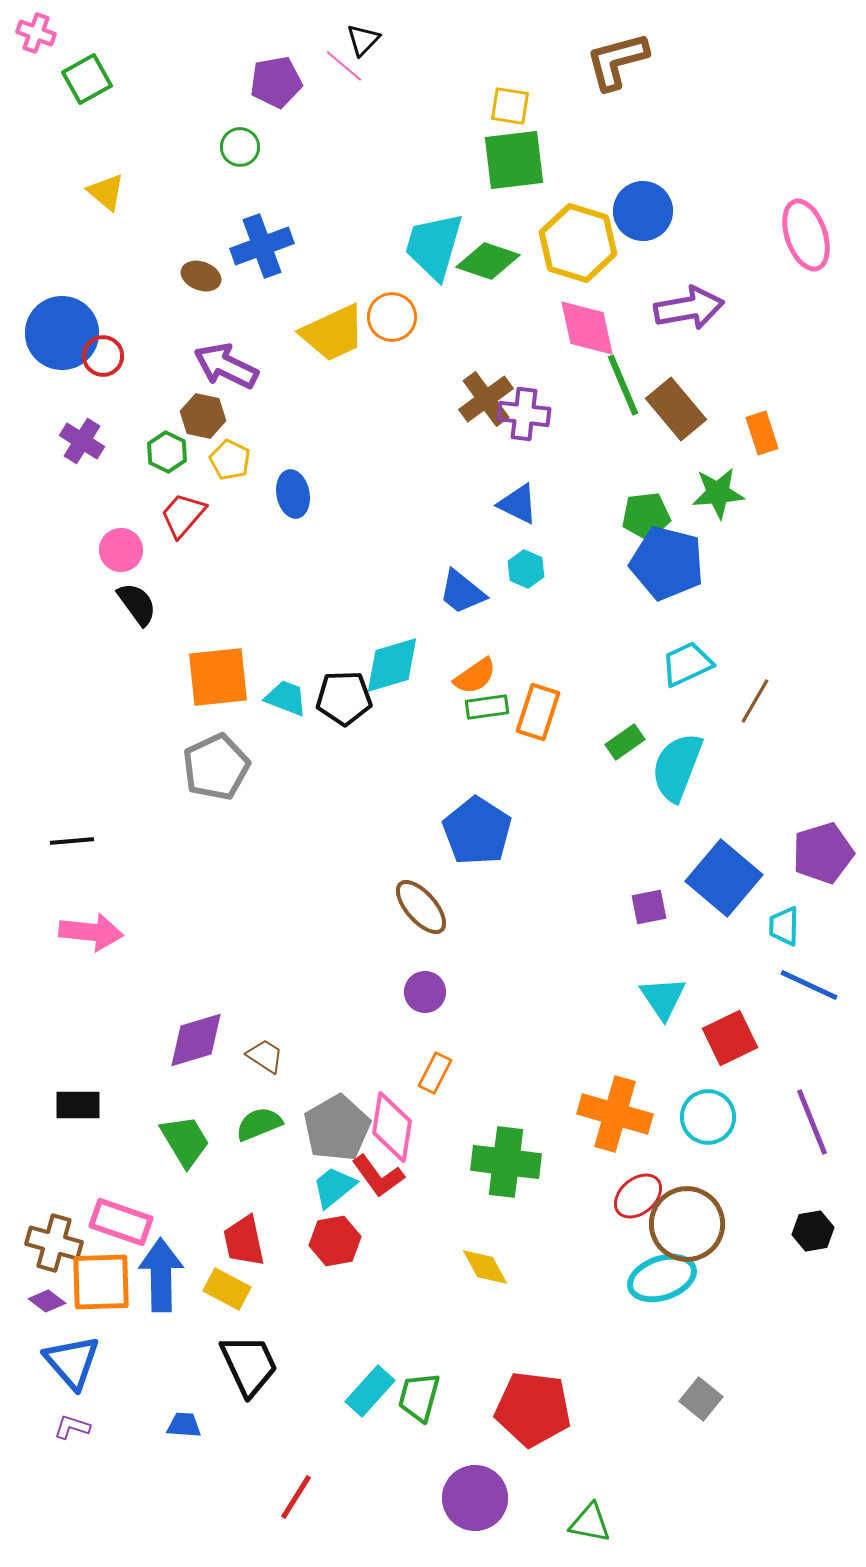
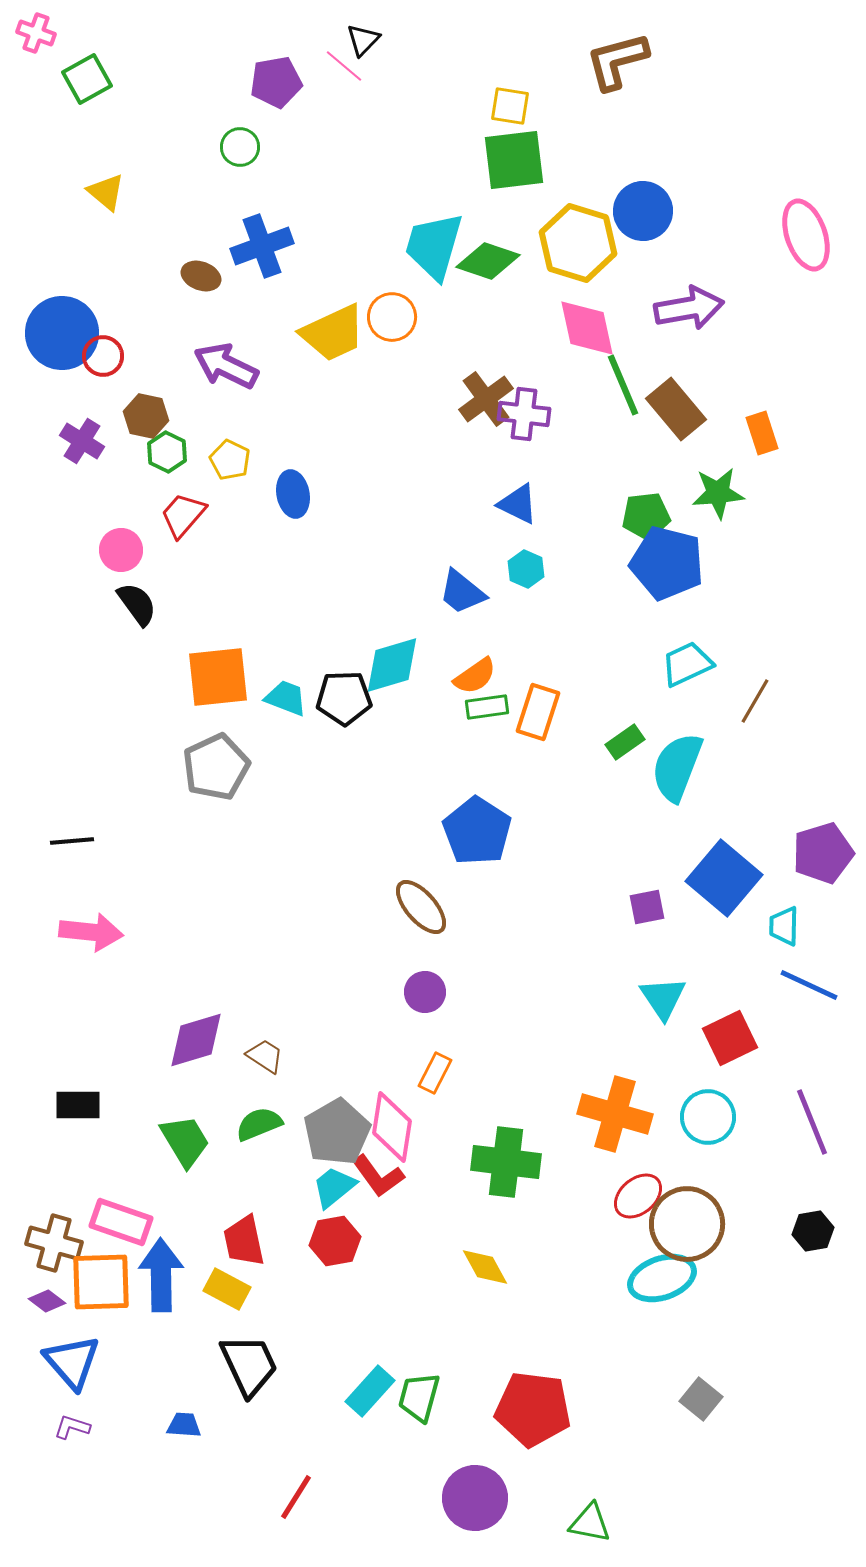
brown hexagon at (203, 416): moved 57 px left
purple square at (649, 907): moved 2 px left
gray pentagon at (337, 1128): moved 4 px down
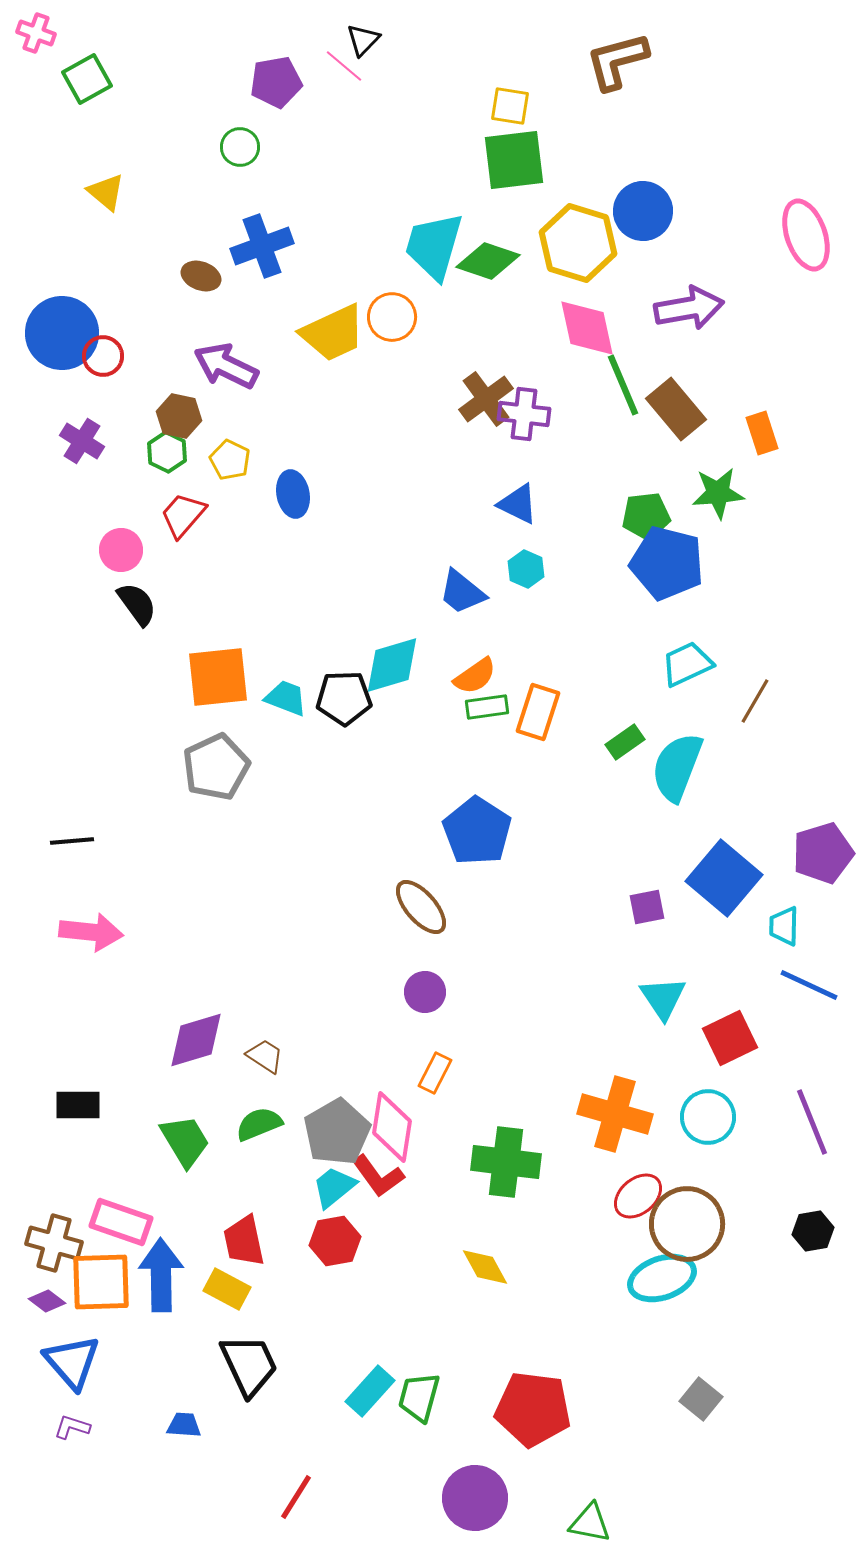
brown hexagon at (146, 416): moved 33 px right
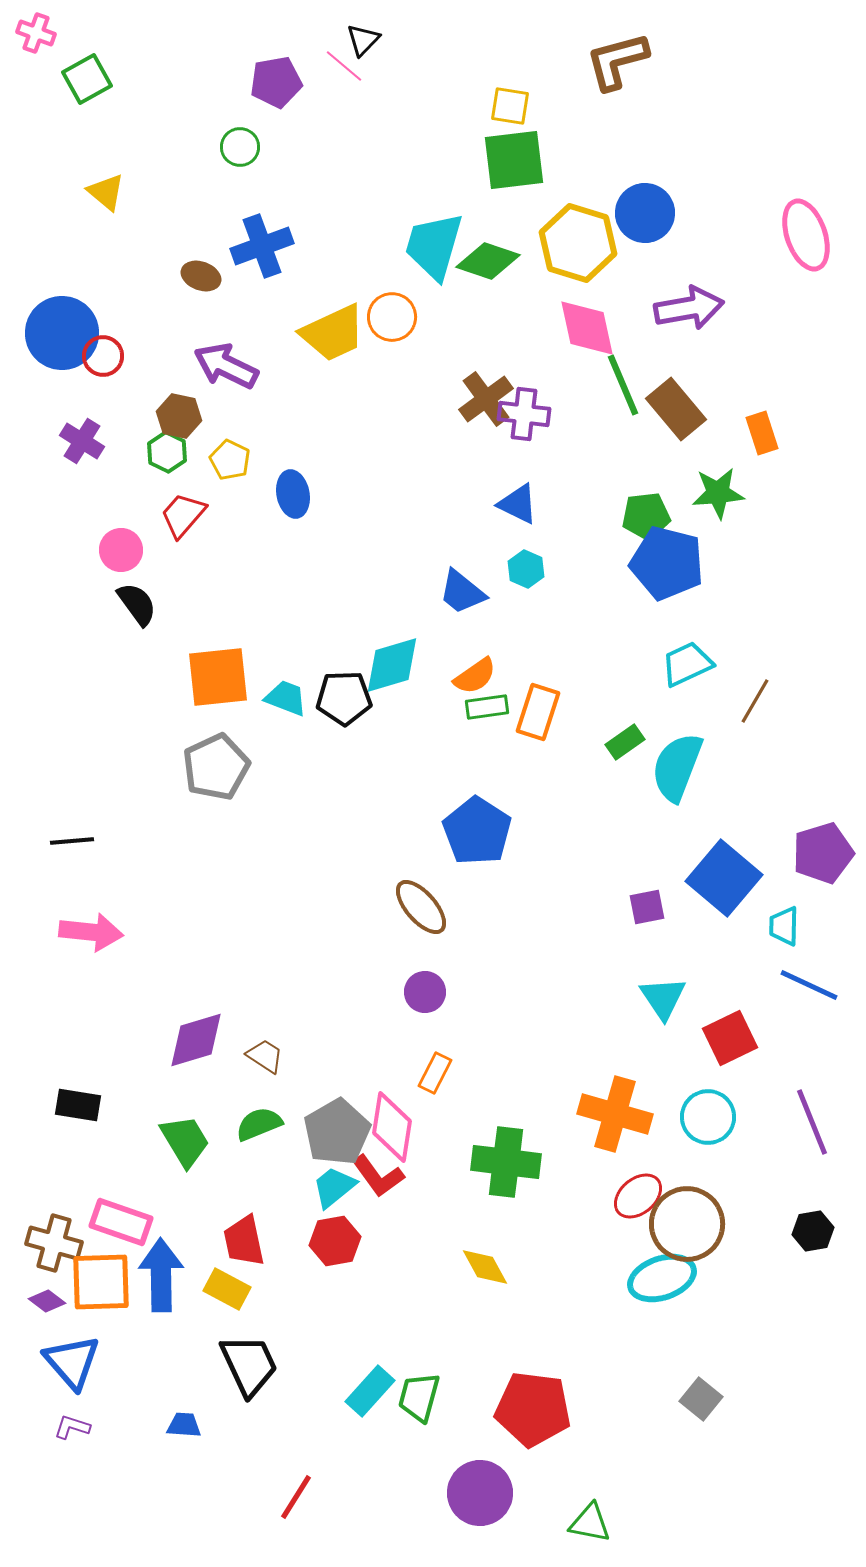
blue circle at (643, 211): moved 2 px right, 2 px down
black rectangle at (78, 1105): rotated 9 degrees clockwise
purple circle at (475, 1498): moved 5 px right, 5 px up
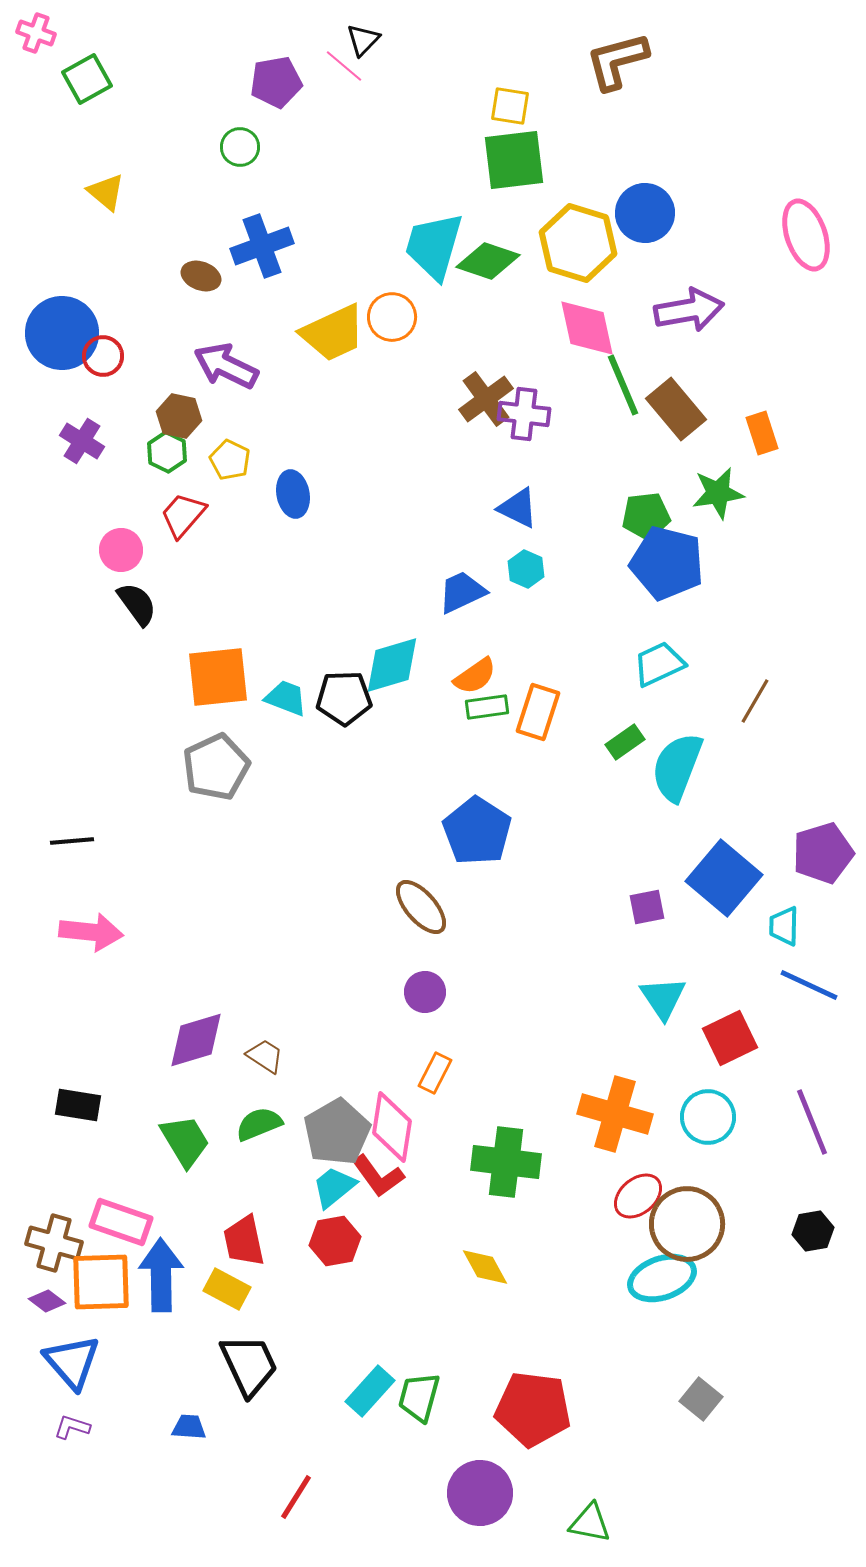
purple arrow at (689, 308): moved 2 px down
green star at (718, 493): rotated 4 degrees counterclockwise
blue triangle at (518, 504): moved 4 px down
blue trapezoid at (462, 592): rotated 116 degrees clockwise
cyan trapezoid at (687, 664): moved 28 px left
blue trapezoid at (184, 1425): moved 5 px right, 2 px down
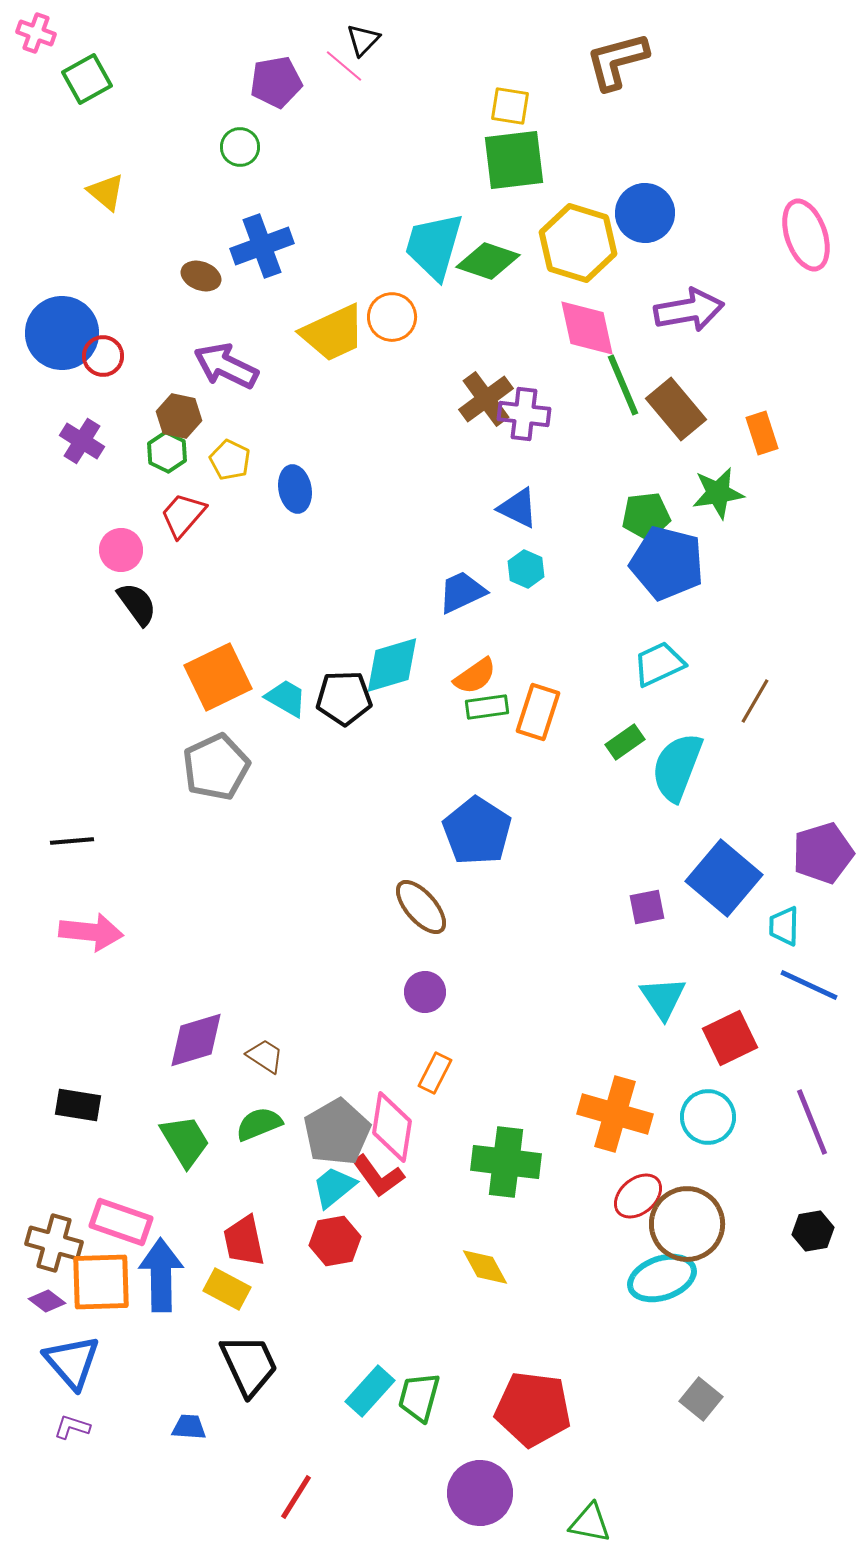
blue ellipse at (293, 494): moved 2 px right, 5 px up
orange square at (218, 677): rotated 20 degrees counterclockwise
cyan trapezoid at (286, 698): rotated 9 degrees clockwise
